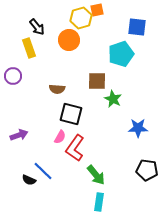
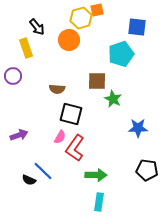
yellow rectangle: moved 3 px left
green arrow: rotated 50 degrees counterclockwise
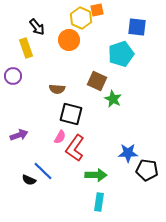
yellow hexagon: rotated 20 degrees counterclockwise
brown square: rotated 24 degrees clockwise
blue star: moved 10 px left, 25 px down
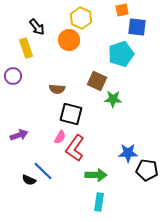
orange square: moved 25 px right
green star: rotated 24 degrees counterclockwise
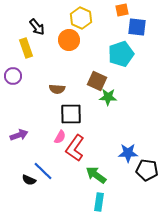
green star: moved 5 px left, 2 px up
black square: rotated 15 degrees counterclockwise
green arrow: rotated 145 degrees counterclockwise
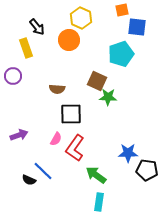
pink semicircle: moved 4 px left, 2 px down
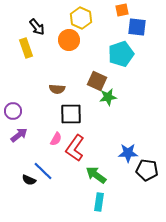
purple circle: moved 35 px down
green star: rotated 12 degrees counterclockwise
purple arrow: rotated 18 degrees counterclockwise
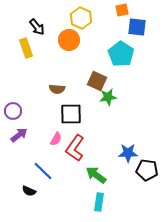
cyan pentagon: rotated 20 degrees counterclockwise
black semicircle: moved 11 px down
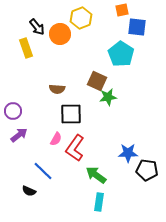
yellow hexagon: rotated 15 degrees clockwise
orange circle: moved 9 px left, 6 px up
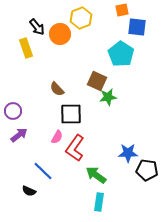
brown semicircle: rotated 42 degrees clockwise
pink semicircle: moved 1 px right, 2 px up
